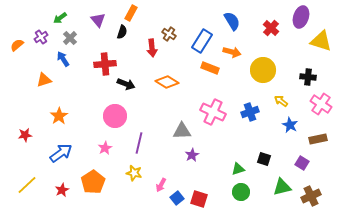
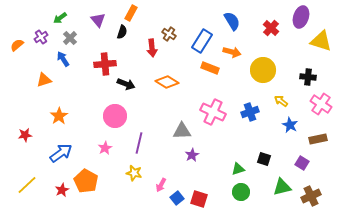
orange pentagon at (93, 182): moved 7 px left, 1 px up; rotated 10 degrees counterclockwise
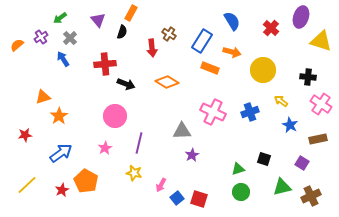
orange triangle at (44, 80): moved 1 px left, 17 px down
